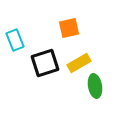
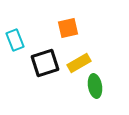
orange square: moved 1 px left
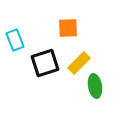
orange square: rotated 10 degrees clockwise
yellow rectangle: rotated 15 degrees counterclockwise
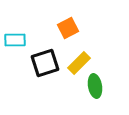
orange square: rotated 25 degrees counterclockwise
cyan rectangle: rotated 70 degrees counterclockwise
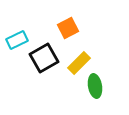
cyan rectangle: moved 2 px right; rotated 25 degrees counterclockwise
black square: moved 1 px left, 5 px up; rotated 12 degrees counterclockwise
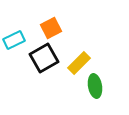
orange square: moved 17 px left
cyan rectangle: moved 3 px left
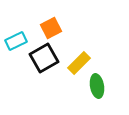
cyan rectangle: moved 2 px right, 1 px down
green ellipse: moved 2 px right
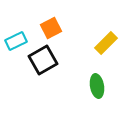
black square: moved 1 px left, 2 px down
yellow rectangle: moved 27 px right, 20 px up
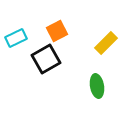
orange square: moved 6 px right, 3 px down
cyan rectangle: moved 3 px up
black square: moved 3 px right, 1 px up
